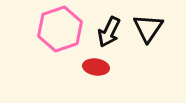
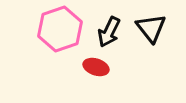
black triangle: moved 3 px right; rotated 12 degrees counterclockwise
red ellipse: rotated 10 degrees clockwise
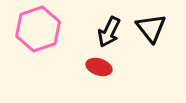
pink hexagon: moved 22 px left
red ellipse: moved 3 px right
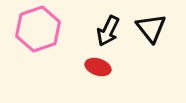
black arrow: moved 1 px left, 1 px up
red ellipse: moved 1 px left
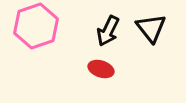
pink hexagon: moved 2 px left, 3 px up
red ellipse: moved 3 px right, 2 px down
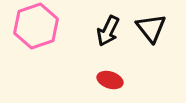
red ellipse: moved 9 px right, 11 px down
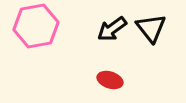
pink hexagon: rotated 9 degrees clockwise
black arrow: moved 4 px right, 2 px up; rotated 28 degrees clockwise
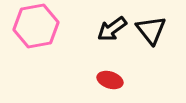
black triangle: moved 2 px down
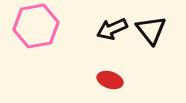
black arrow: rotated 12 degrees clockwise
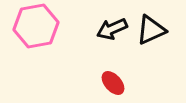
black triangle: rotated 44 degrees clockwise
red ellipse: moved 3 px right, 3 px down; rotated 30 degrees clockwise
